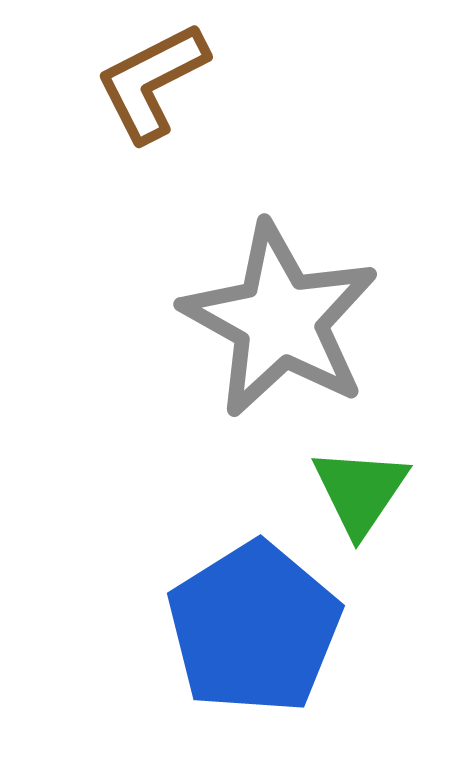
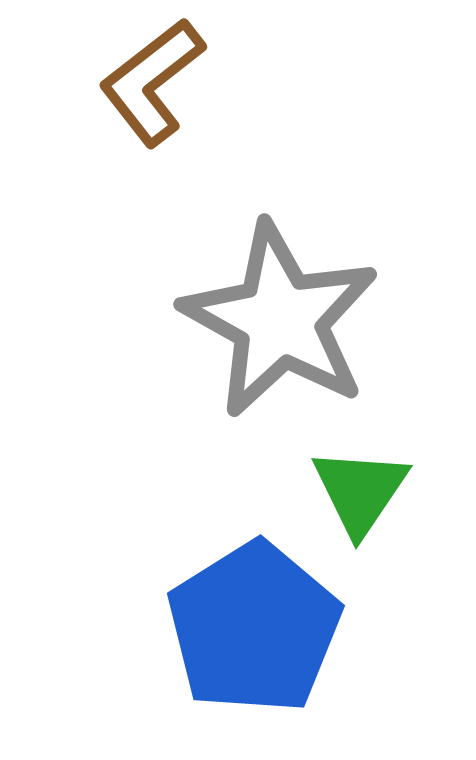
brown L-shape: rotated 11 degrees counterclockwise
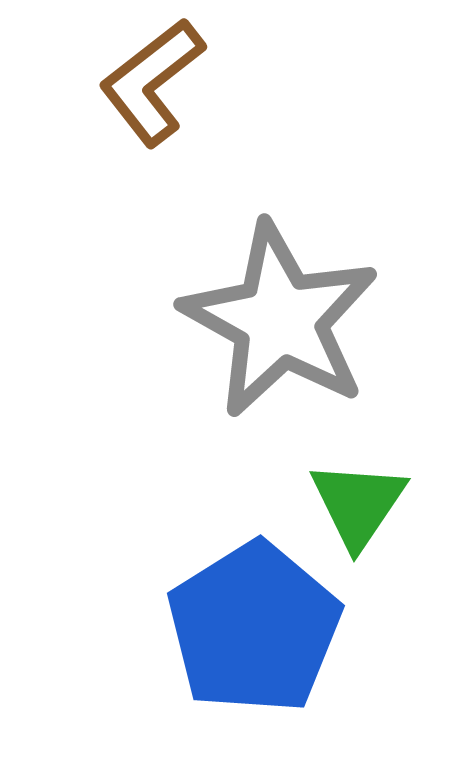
green triangle: moved 2 px left, 13 px down
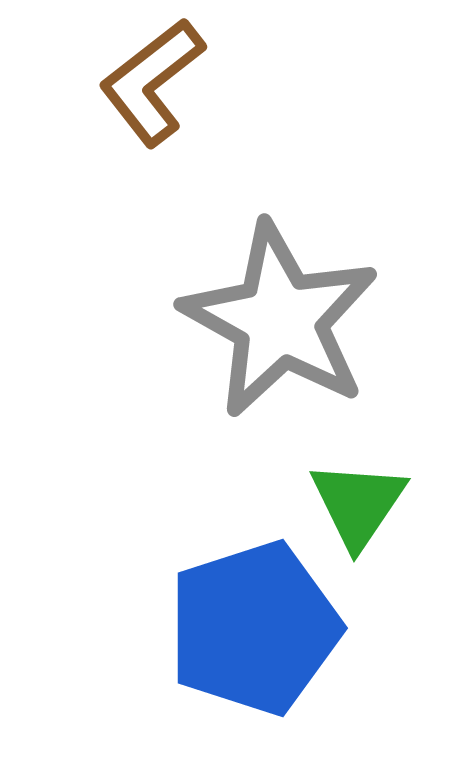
blue pentagon: rotated 14 degrees clockwise
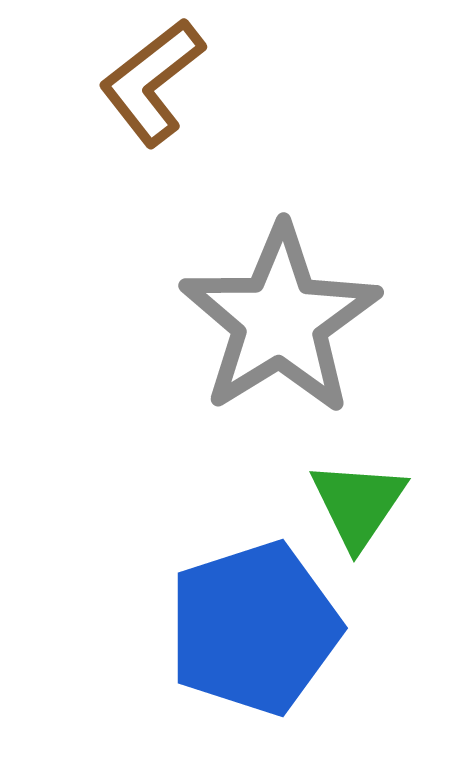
gray star: rotated 11 degrees clockwise
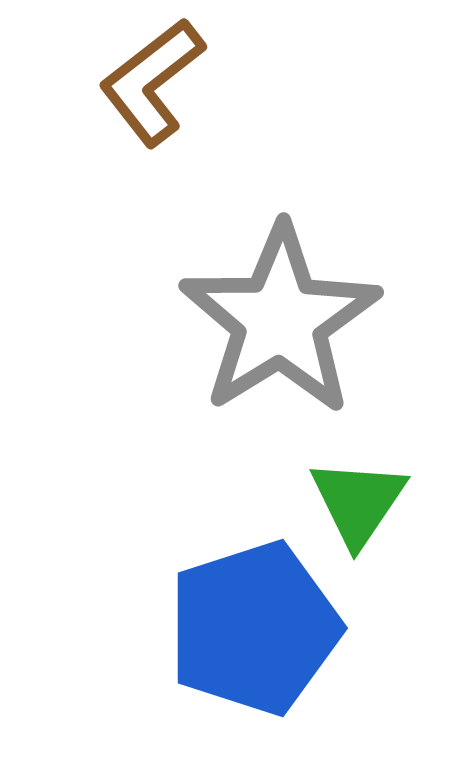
green triangle: moved 2 px up
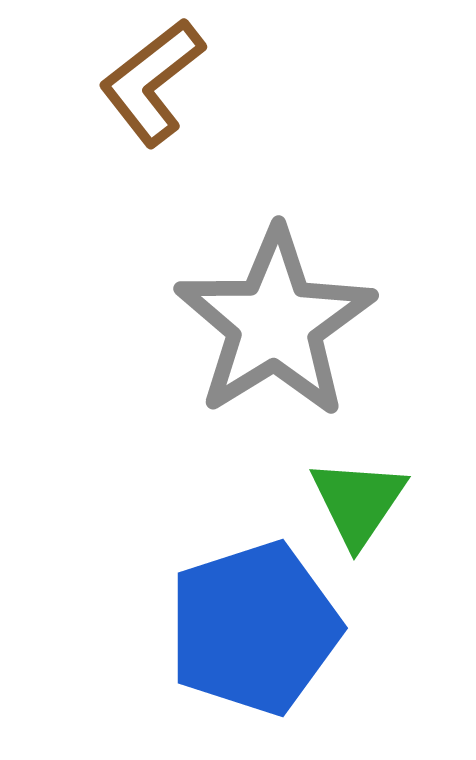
gray star: moved 5 px left, 3 px down
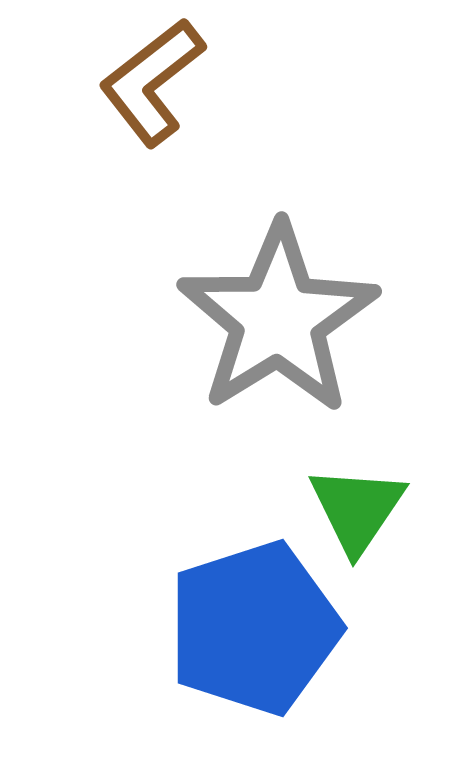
gray star: moved 3 px right, 4 px up
green triangle: moved 1 px left, 7 px down
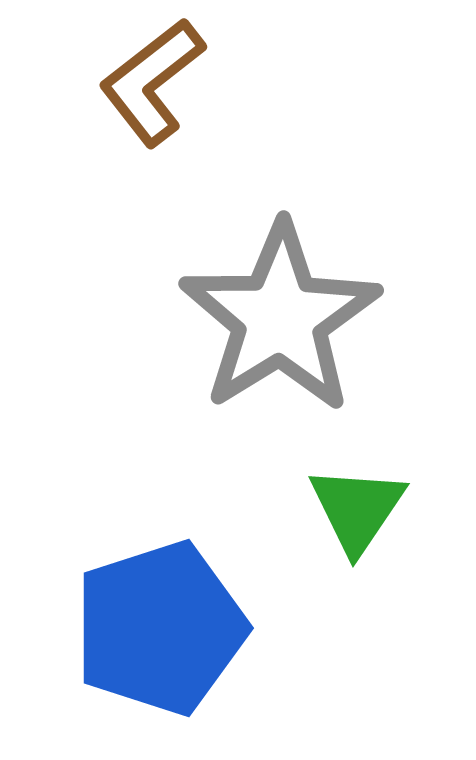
gray star: moved 2 px right, 1 px up
blue pentagon: moved 94 px left
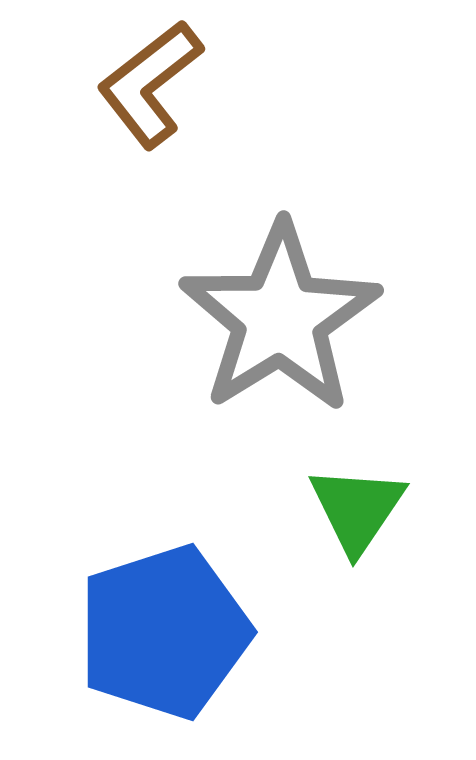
brown L-shape: moved 2 px left, 2 px down
blue pentagon: moved 4 px right, 4 px down
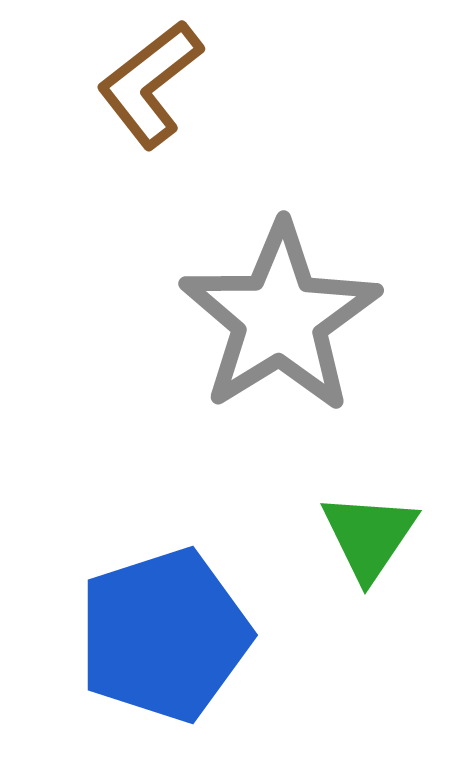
green triangle: moved 12 px right, 27 px down
blue pentagon: moved 3 px down
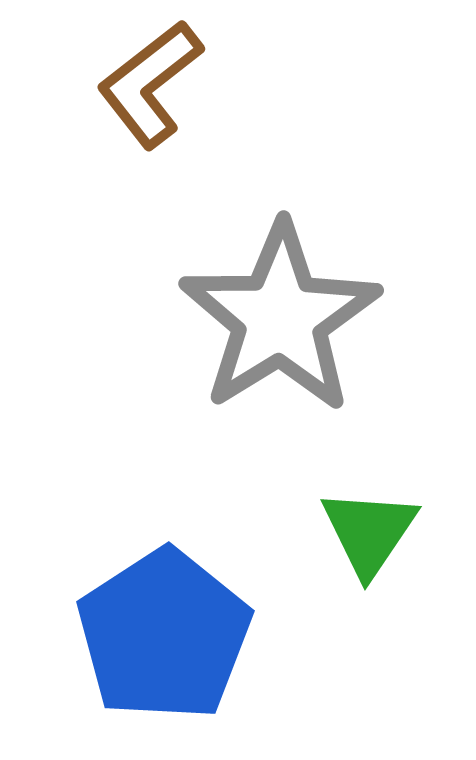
green triangle: moved 4 px up
blue pentagon: rotated 15 degrees counterclockwise
